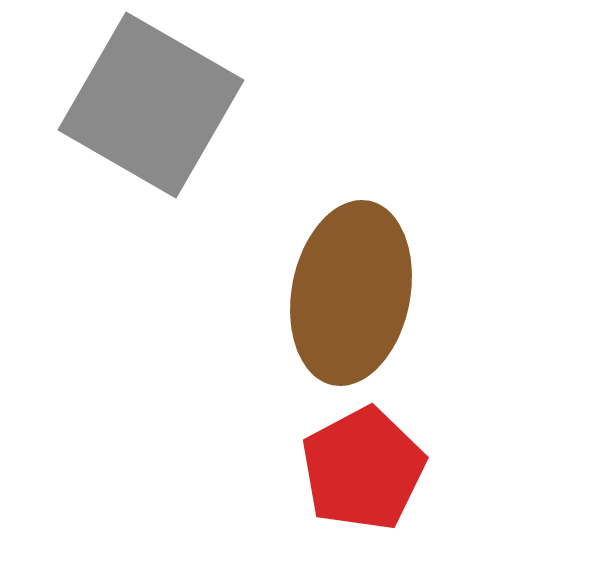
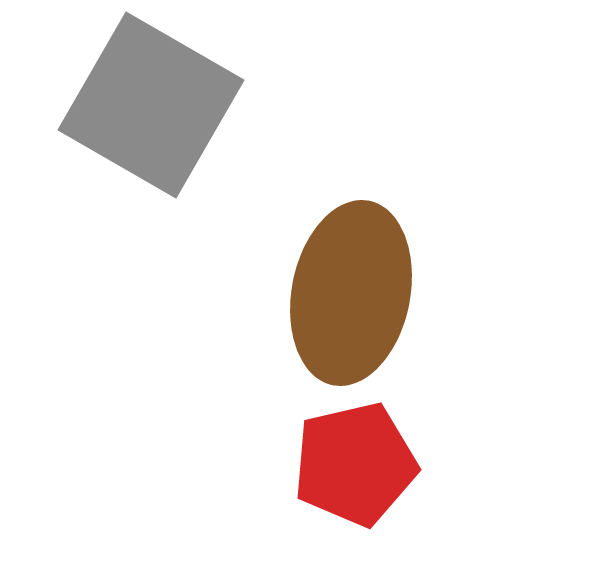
red pentagon: moved 8 px left, 5 px up; rotated 15 degrees clockwise
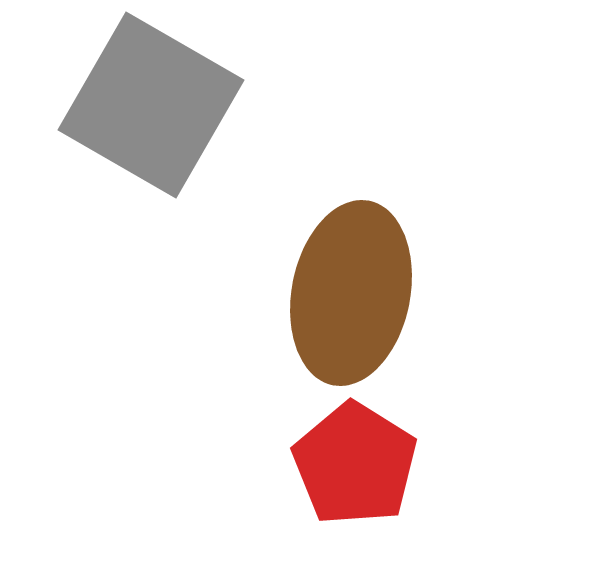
red pentagon: rotated 27 degrees counterclockwise
